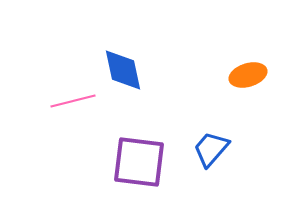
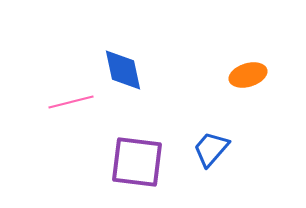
pink line: moved 2 px left, 1 px down
purple square: moved 2 px left
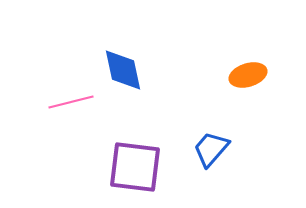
purple square: moved 2 px left, 5 px down
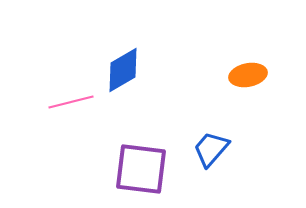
blue diamond: rotated 72 degrees clockwise
orange ellipse: rotated 6 degrees clockwise
purple square: moved 6 px right, 2 px down
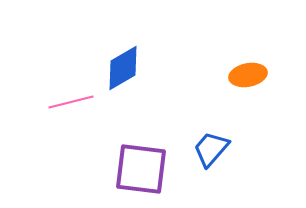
blue diamond: moved 2 px up
